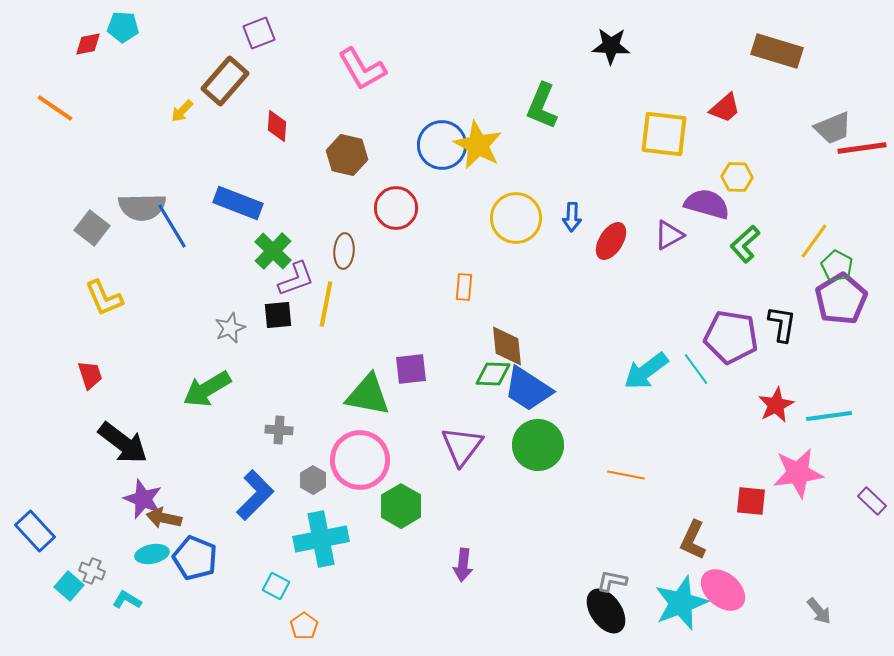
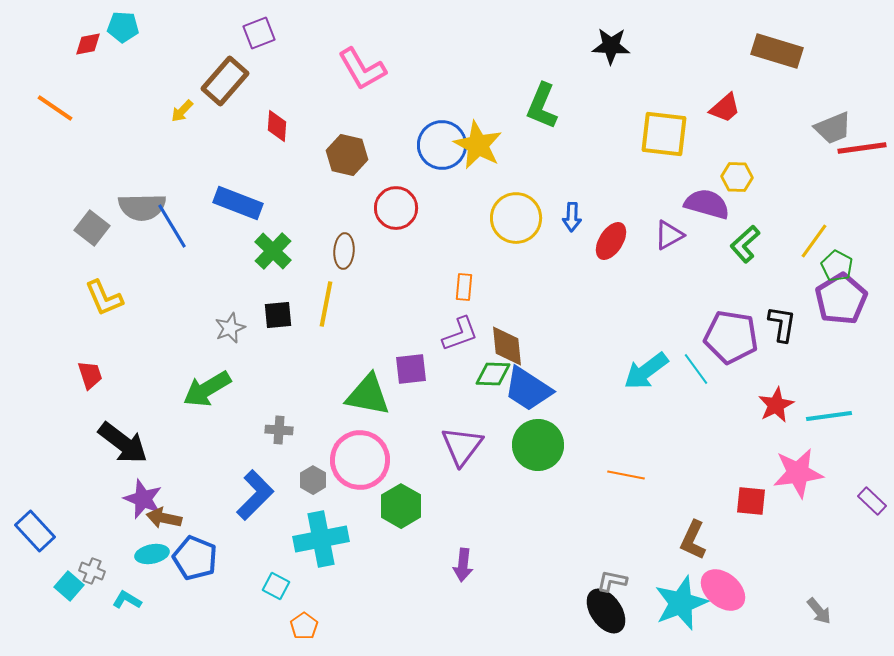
purple L-shape at (296, 279): moved 164 px right, 55 px down
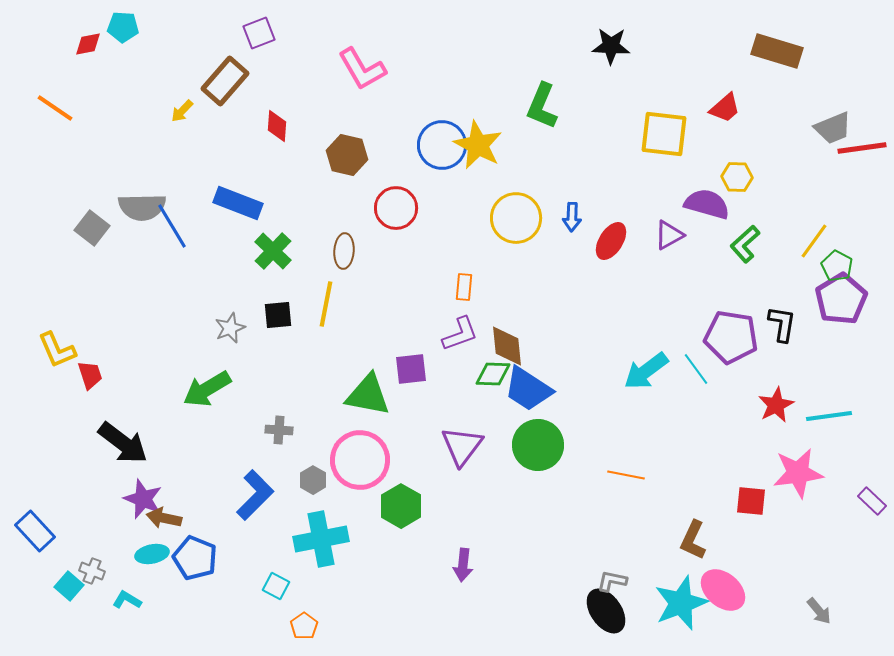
yellow L-shape at (104, 298): moved 47 px left, 52 px down
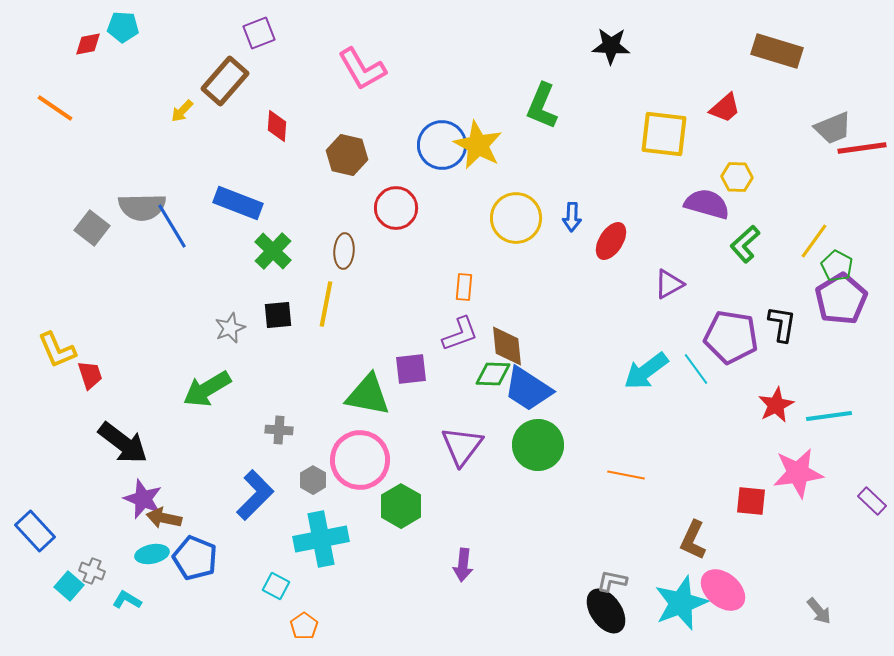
purple triangle at (669, 235): moved 49 px down
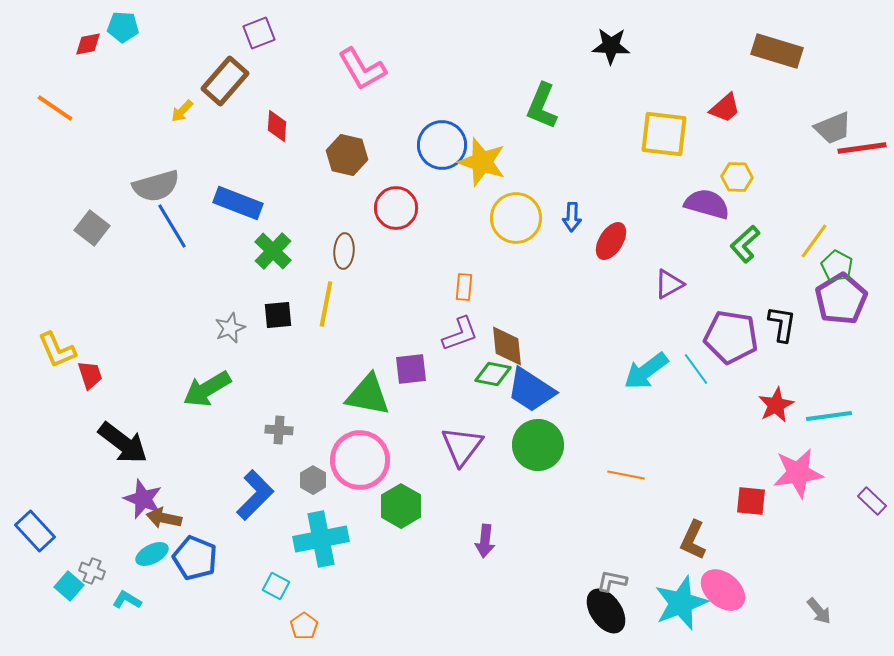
yellow star at (478, 145): moved 4 px right, 17 px down; rotated 9 degrees counterclockwise
gray semicircle at (142, 207): moved 14 px right, 21 px up; rotated 15 degrees counterclockwise
green diamond at (493, 374): rotated 9 degrees clockwise
blue trapezoid at (528, 389): moved 3 px right, 1 px down
cyan ellipse at (152, 554): rotated 16 degrees counterclockwise
purple arrow at (463, 565): moved 22 px right, 24 px up
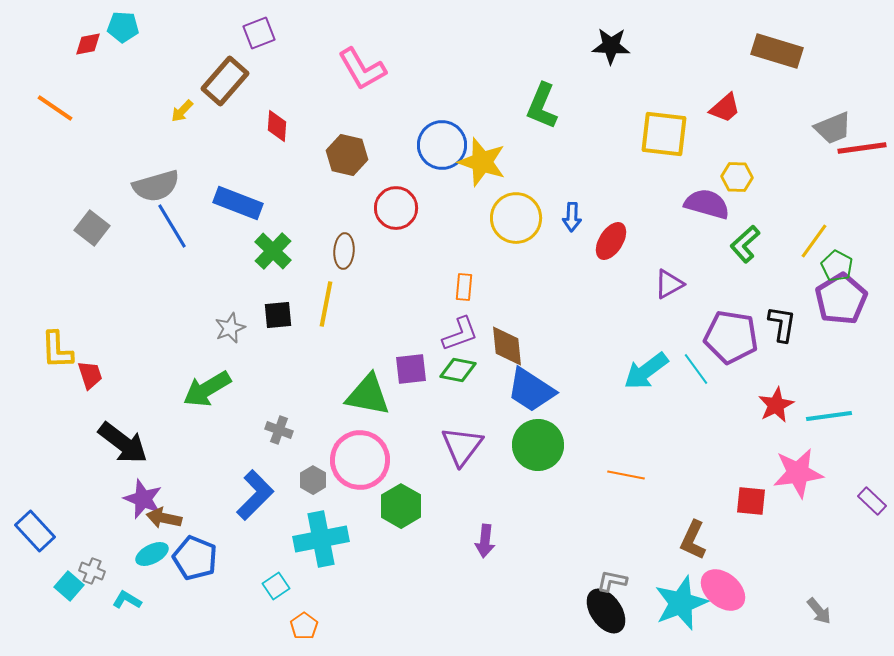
yellow L-shape at (57, 350): rotated 21 degrees clockwise
green diamond at (493, 374): moved 35 px left, 4 px up
gray cross at (279, 430): rotated 16 degrees clockwise
cyan square at (276, 586): rotated 28 degrees clockwise
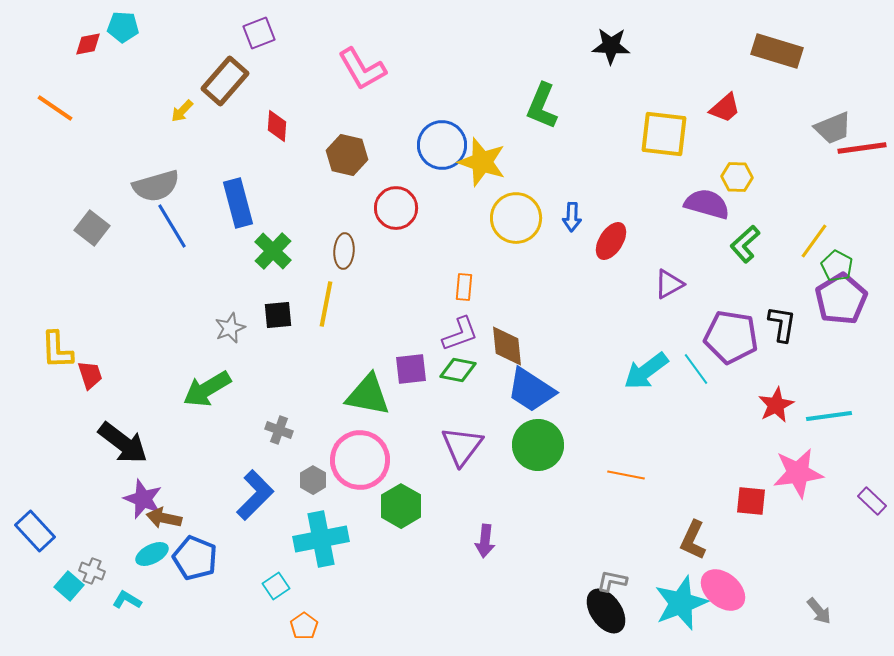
blue rectangle at (238, 203): rotated 54 degrees clockwise
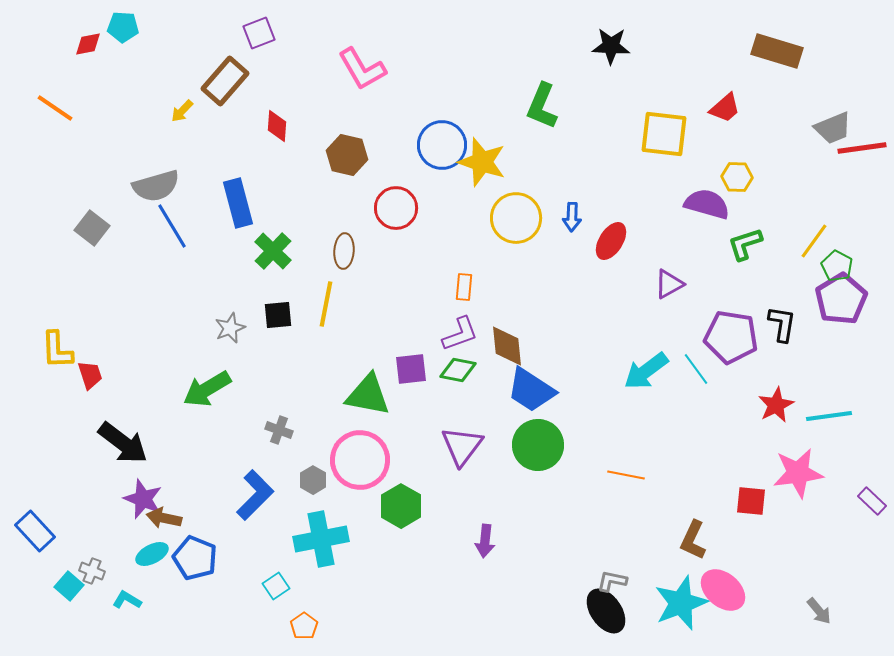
green L-shape at (745, 244): rotated 24 degrees clockwise
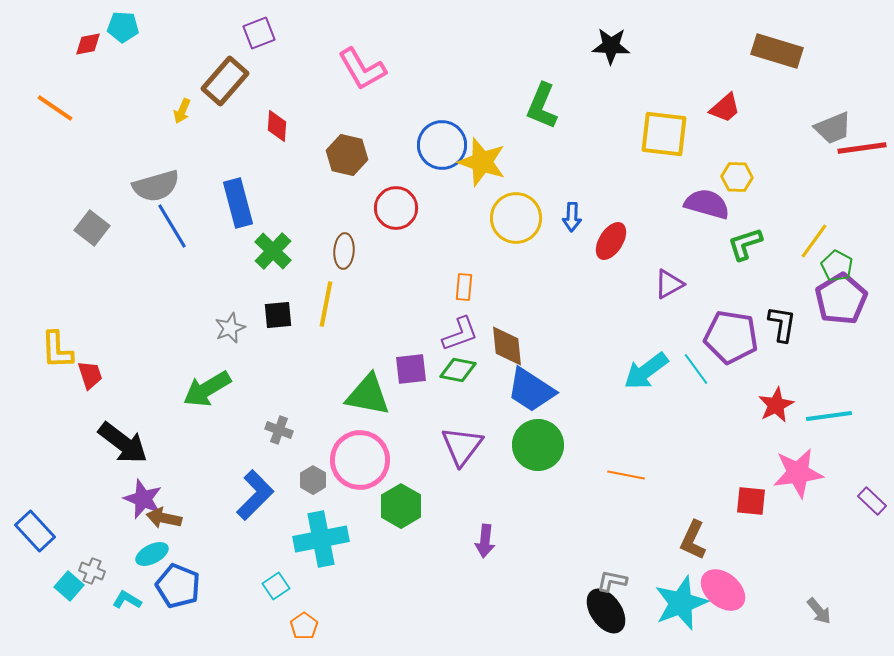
yellow arrow at (182, 111): rotated 20 degrees counterclockwise
blue pentagon at (195, 558): moved 17 px left, 28 px down
